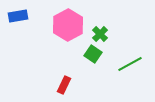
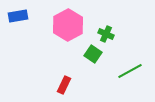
green cross: moved 6 px right; rotated 21 degrees counterclockwise
green line: moved 7 px down
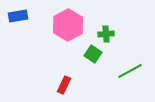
green cross: rotated 28 degrees counterclockwise
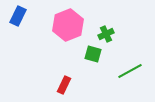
blue rectangle: rotated 54 degrees counterclockwise
pink hexagon: rotated 8 degrees clockwise
green cross: rotated 21 degrees counterclockwise
green square: rotated 18 degrees counterclockwise
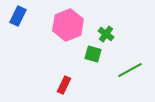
green cross: rotated 28 degrees counterclockwise
green line: moved 1 px up
